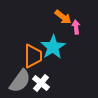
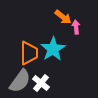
cyan star: moved 2 px down
orange trapezoid: moved 4 px left, 3 px up
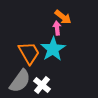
pink arrow: moved 19 px left, 1 px down
orange trapezoid: rotated 30 degrees counterclockwise
white cross: moved 1 px right, 2 px down
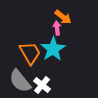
orange trapezoid: moved 1 px right
gray semicircle: rotated 105 degrees clockwise
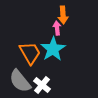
orange arrow: moved 2 px up; rotated 48 degrees clockwise
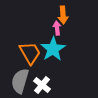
gray semicircle: rotated 55 degrees clockwise
